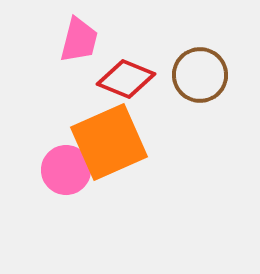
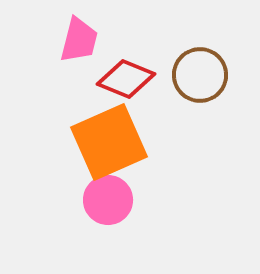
pink circle: moved 42 px right, 30 px down
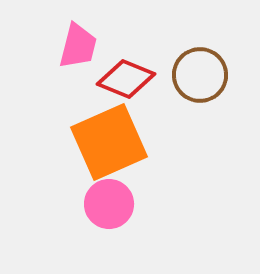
pink trapezoid: moved 1 px left, 6 px down
pink circle: moved 1 px right, 4 px down
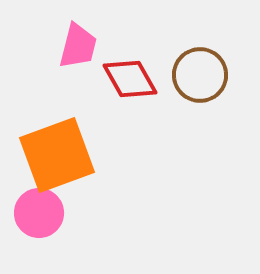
red diamond: moved 4 px right; rotated 38 degrees clockwise
orange square: moved 52 px left, 13 px down; rotated 4 degrees clockwise
pink circle: moved 70 px left, 9 px down
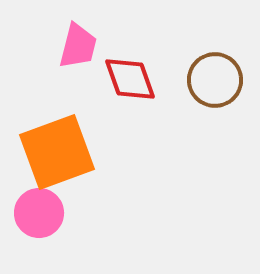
brown circle: moved 15 px right, 5 px down
red diamond: rotated 10 degrees clockwise
orange square: moved 3 px up
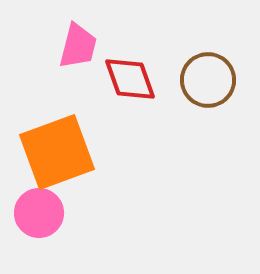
brown circle: moved 7 px left
